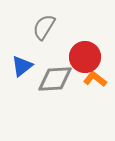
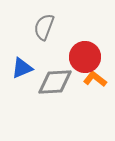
gray semicircle: rotated 12 degrees counterclockwise
blue triangle: moved 2 px down; rotated 15 degrees clockwise
gray diamond: moved 3 px down
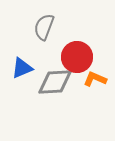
red circle: moved 8 px left
orange L-shape: rotated 15 degrees counterclockwise
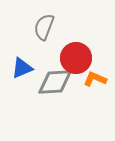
red circle: moved 1 px left, 1 px down
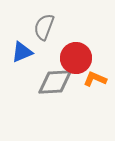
blue triangle: moved 16 px up
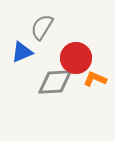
gray semicircle: moved 2 px left; rotated 12 degrees clockwise
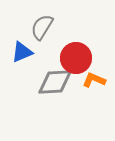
orange L-shape: moved 1 px left, 1 px down
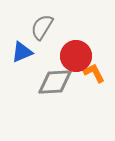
red circle: moved 2 px up
orange L-shape: moved 7 px up; rotated 40 degrees clockwise
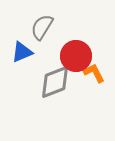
gray diamond: rotated 18 degrees counterclockwise
